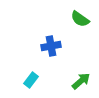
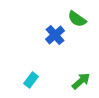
green semicircle: moved 3 px left
blue cross: moved 4 px right, 11 px up; rotated 30 degrees counterclockwise
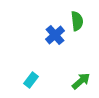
green semicircle: moved 2 px down; rotated 132 degrees counterclockwise
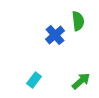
green semicircle: moved 1 px right
cyan rectangle: moved 3 px right
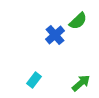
green semicircle: rotated 54 degrees clockwise
green arrow: moved 2 px down
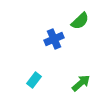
green semicircle: moved 2 px right
blue cross: moved 1 px left, 4 px down; rotated 18 degrees clockwise
